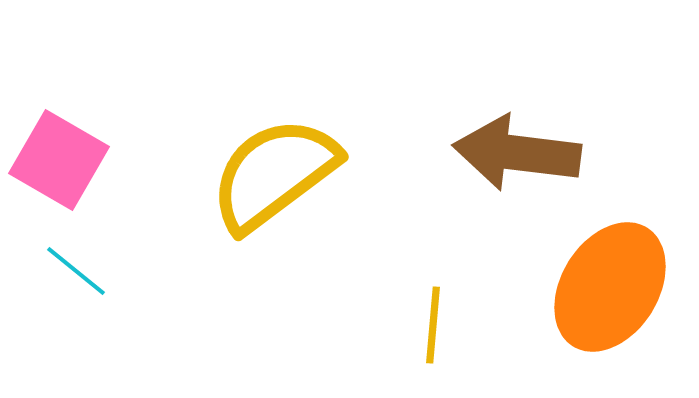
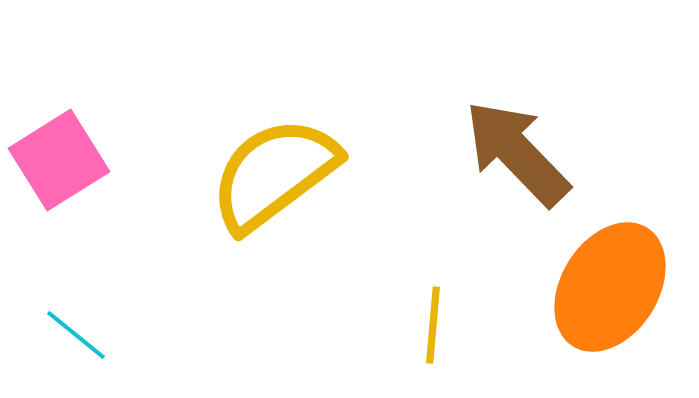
brown arrow: rotated 39 degrees clockwise
pink square: rotated 28 degrees clockwise
cyan line: moved 64 px down
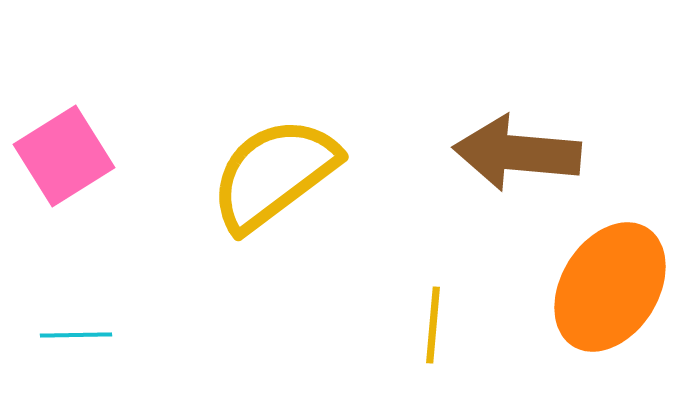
brown arrow: rotated 41 degrees counterclockwise
pink square: moved 5 px right, 4 px up
cyan line: rotated 40 degrees counterclockwise
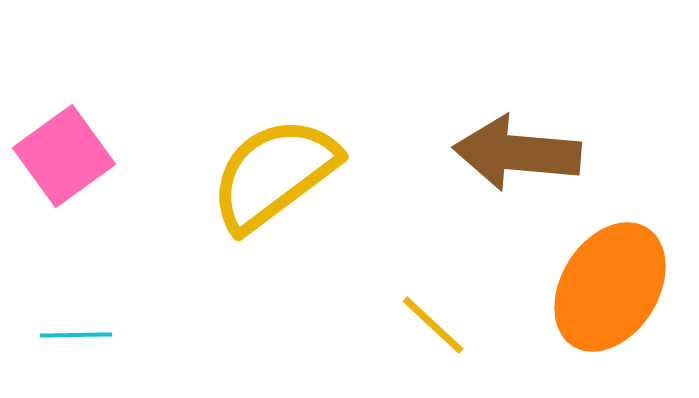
pink square: rotated 4 degrees counterclockwise
yellow line: rotated 52 degrees counterclockwise
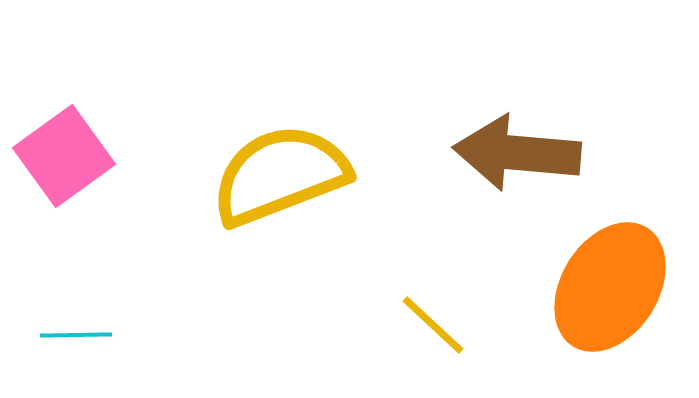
yellow semicircle: moved 6 px right, 1 px down; rotated 16 degrees clockwise
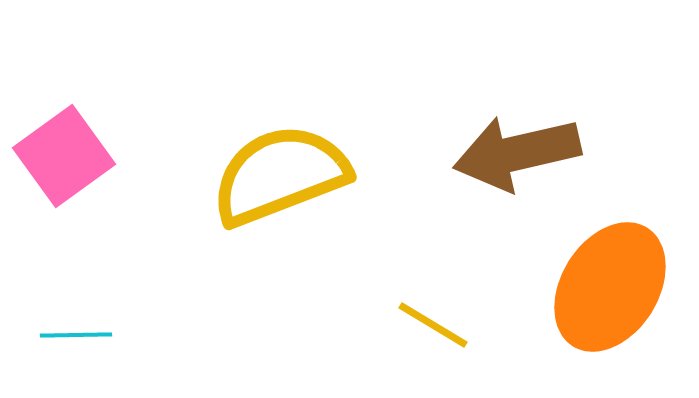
brown arrow: rotated 18 degrees counterclockwise
yellow line: rotated 12 degrees counterclockwise
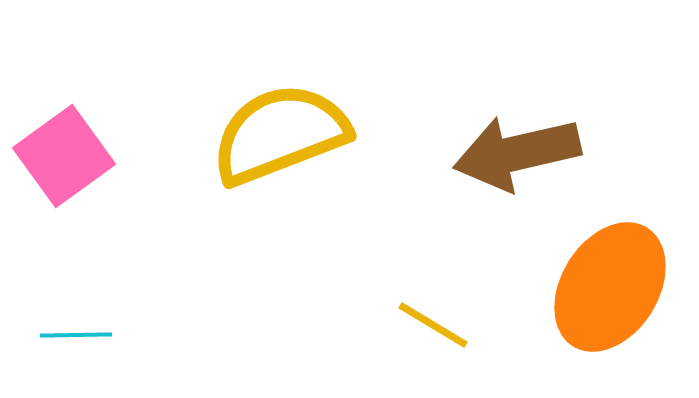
yellow semicircle: moved 41 px up
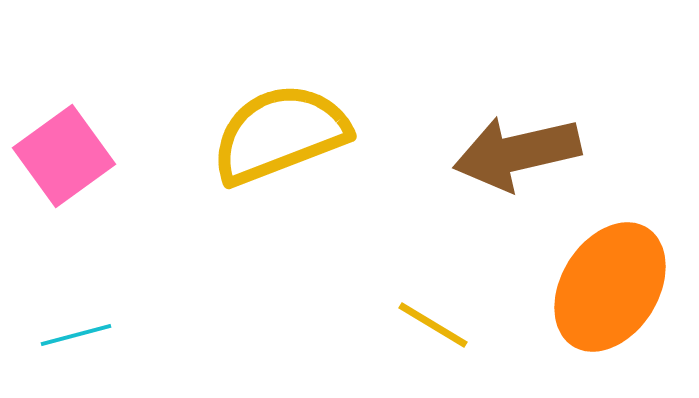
cyan line: rotated 14 degrees counterclockwise
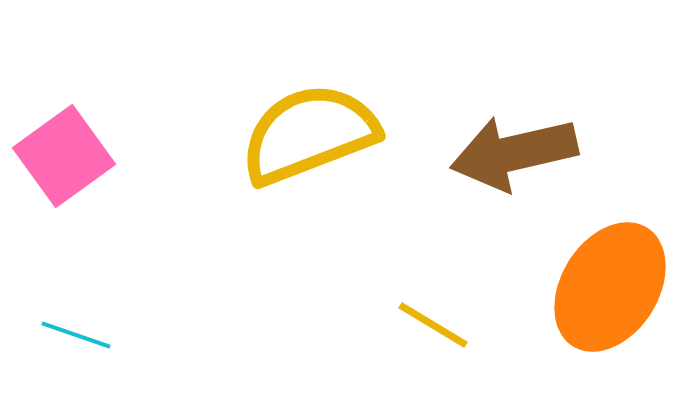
yellow semicircle: moved 29 px right
brown arrow: moved 3 px left
cyan line: rotated 34 degrees clockwise
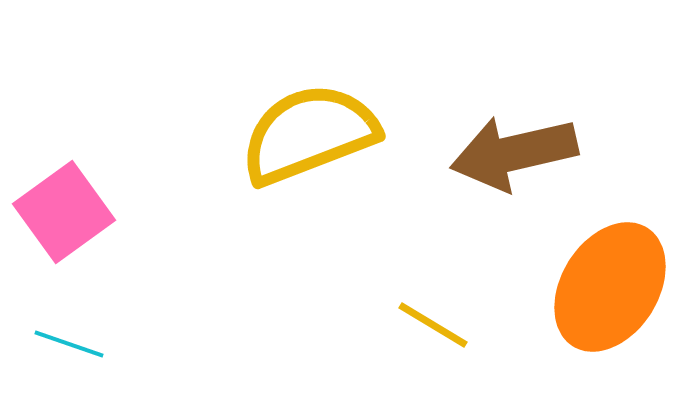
pink square: moved 56 px down
cyan line: moved 7 px left, 9 px down
